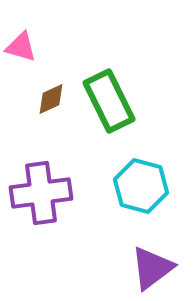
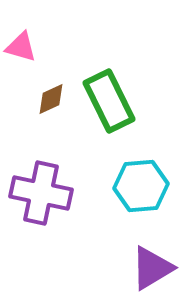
cyan hexagon: rotated 20 degrees counterclockwise
purple cross: rotated 20 degrees clockwise
purple triangle: rotated 6 degrees clockwise
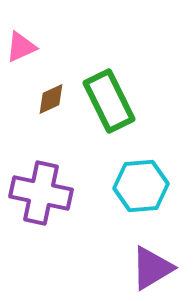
pink triangle: rotated 40 degrees counterclockwise
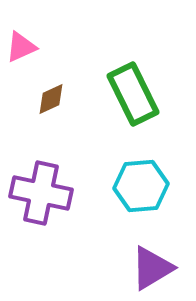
green rectangle: moved 24 px right, 7 px up
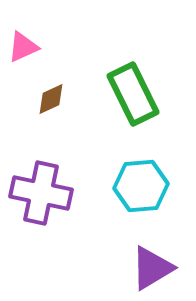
pink triangle: moved 2 px right
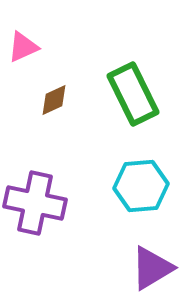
brown diamond: moved 3 px right, 1 px down
purple cross: moved 6 px left, 10 px down
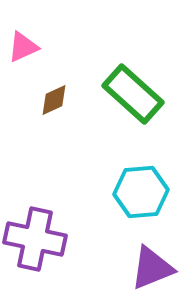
green rectangle: rotated 22 degrees counterclockwise
cyan hexagon: moved 6 px down
purple cross: moved 36 px down
purple triangle: rotated 9 degrees clockwise
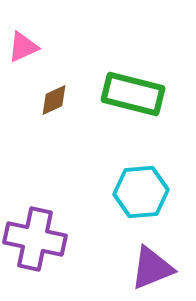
green rectangle: rotated 28 degrees counterclockwise
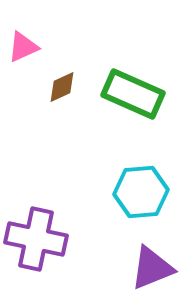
green rectangle: rotated 10 degrees clockwise
brown diamond: moved 8 px right, 13 px up
purple cross: moved 1 px right
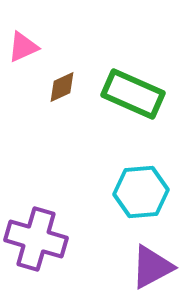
purple cross: rotated 4 degrees clockwise
purple triangle: moved 1 px up; rotated 6 degrees counterclockwise
